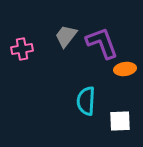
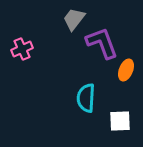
gray trapezoid: moved 8 px right, 17 px up
pink cross: rotated 15 degrees counterclockwise
orange ellipse: moved 1 px right, 1 px down; rotated 60 degrees counterclockwise
cyan semicircle: moved 3 px up
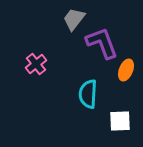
pink cross: moved 14 px right, 15 px down; rotated 15 degrees counterclockwise
cyan semicircle: moved 2 px right, 4 px up
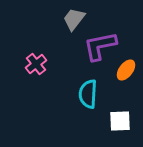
purple L-shape: moved 2 px left, 3 px down; rotated 81 degrees counterclockwise
orange ellipse: rotated 15 degrees clockwise
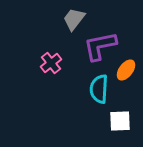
pink cross: moved 15 px right, 1 px up
cyan semicircle: moved 11 px right, 5 px up
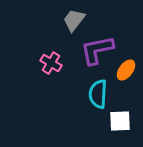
gray trapezoid: moved 1 px down
purple L-shape: moved 3 px left, 4 px down
pink cross: rotated 20 degrees counterclockwise
cyan semicircle: moved 1 px left, 5 px down
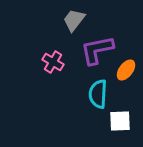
pink cross: moved 2 px right, 1 px up
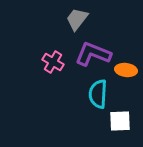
gray trapezoid: moved 3 px right, 1 px up
purple L-shape: moved 4 px left, 4 px down; rotated 33 degrees clockwise
orange ellipse: rotated 60 degrees clockwise
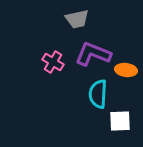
gray trapezoid: rotated 140 degrees counterclockwise
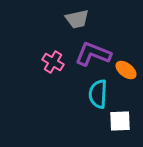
orange ellipse: rotated 30 degrees clockwise
